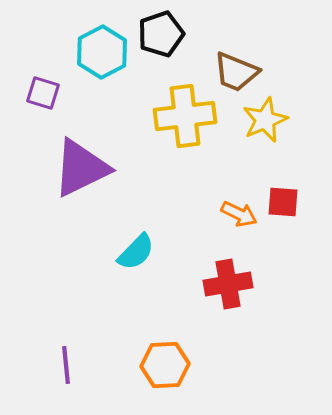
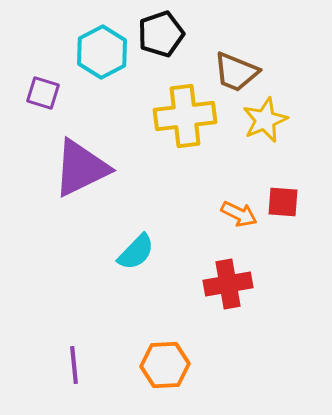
purple line: moved 8 px right
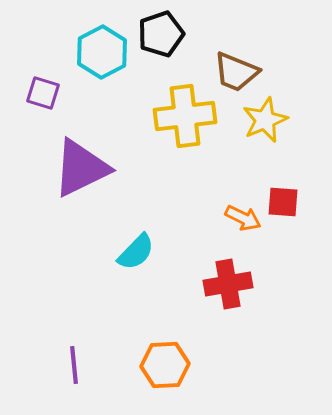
orange arrow: moved 4 px right, 4 px down
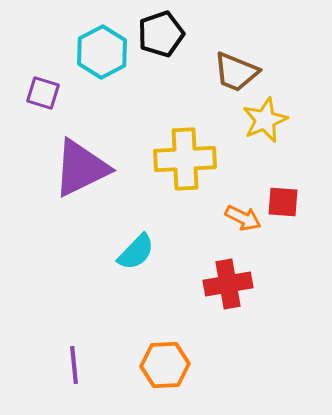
yellow cross: moved 43 px down; rotated 4 degrees clockwise
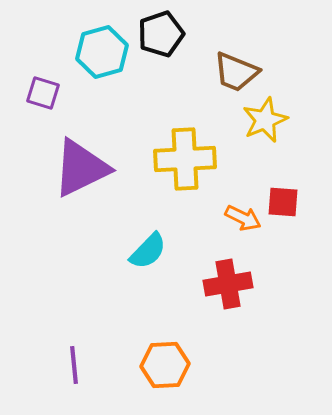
cyan hexagon: rotated 12 degrees clockwise
cyan semicircle: moved 12 px right, 1 px up
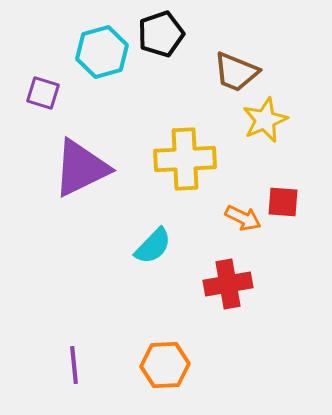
cyan semicircle: moved 5 px right, 5 px up
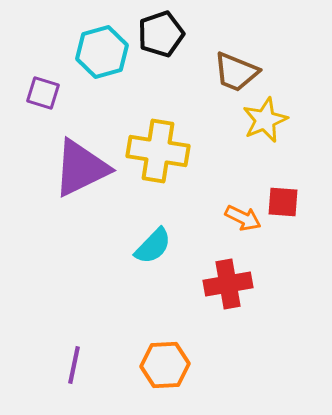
yellow cross: moved 27 px left, 8 px up; rotated 12 degrees clockwise
purple line: rotated 18 degrees clockwise
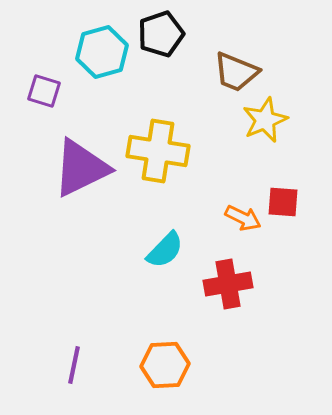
purple square: moved 1 px right, 2 px up
cyan semicircle: moved 12 px right, 4 px down
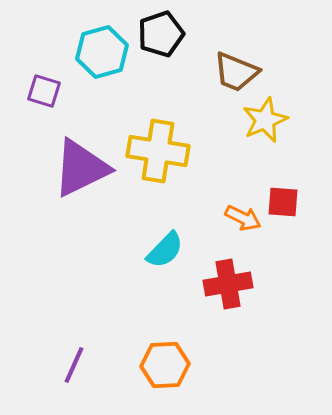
purple line: rotated 12 degrees clockwise
